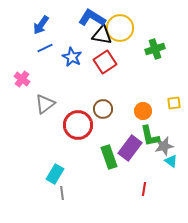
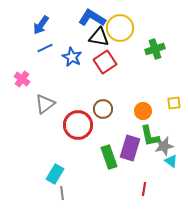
black triangle: moved 3 px left, 2 px down
purple rectangle: rotated 20 degrees counterclockwise
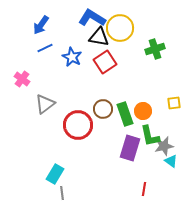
green rectangle: moved 16 px right, 43 px up
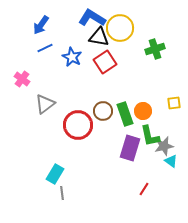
brown circle: moved 2 px down
red line: rotated 24 degrees clockwise
